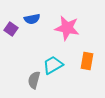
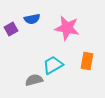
purple square: rotated 24 degrees clockwise
gray semicircle: rotated 60 degrees clockwise
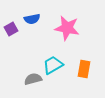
orange rectangle: moved 3 px left, 8 px down
gray semicircle: moved 1 px left, 1 px up
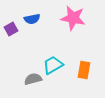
pink star: moved 6 px right, 10 px up
orange rectangle: moved 1 px down
